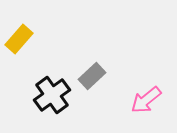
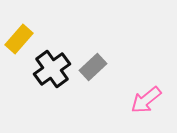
gray rectangle: moved 1 px right, 9 px up
black cross: moved 26 px up
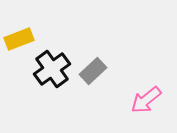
yellow rectangle: rotated 28 degrees clockwise
gray rectangle: moved 4 px down
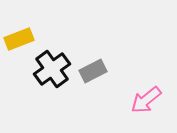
gray rectangle: rotated 16 degrees clockwise
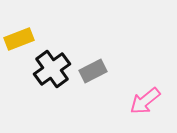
pink arrow: moved 1 px left, 1 px down
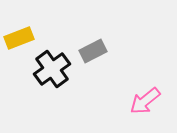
yellow rectangle: moved 1 px up
gray rectangle: moved 20 px up
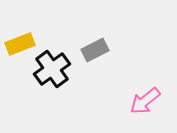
yellow rectangle: moved 1 px right, 6 px down
gray rectangle: moved 2 px right, 1 px up
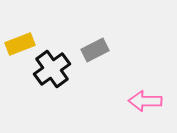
pink arrow: rotated 40 degrees clockwise
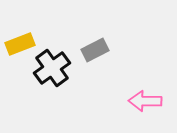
black cross: moved 1 px up
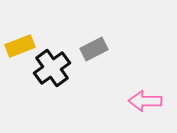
yellow rectangle: moved 2 px down
gray rectangle: moved 1 px left, 1 px up
